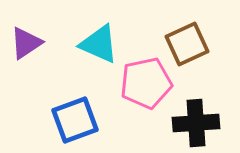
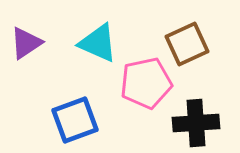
cyan triangle: moved 1 px left, 1 px up
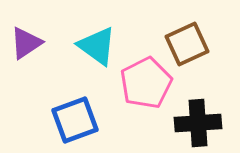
cyan triangle: moved 1 px left, 3 px down; rotated 12 degrees clockwise
pink pentagon: rotated 15 degrees counterclockwise
black cross: moved 2 px right
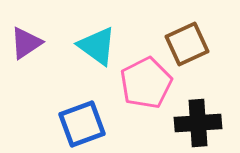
blue square: moved 7 px right, 4 px down
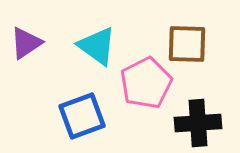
brown square: rotated 27 degrees clockwise
blue square: moved 8 px up
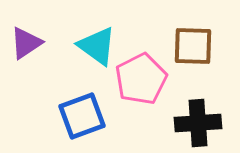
brown square: moved 6 px right, 2 px down
pink pentagon: moved 5 px left, 4 px up
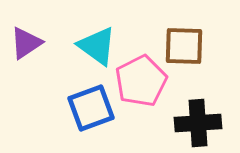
brown square: moved 9 px left
pink pentagon: moved 2 px down
blue square: moved 9 px right, 8 px up
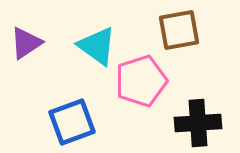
brown square: moved 5 px left, 16 px up; rotated 12 degrees counterclockwise
pink pentagon: rotated 9 degrees clockwise
blue square: moved 19 px left, 14 px down
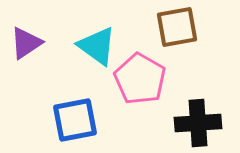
brown square: moved 2 px left, 3 px up
pink pentagon: moved 1 px left, 2 px up; rotated 24 degrees counterclockwise
blue square: moved 3 px right, 2 px up; rotated 9 degrees clockwise
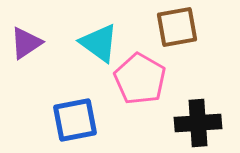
cyan triangle: moved 2 px right, 3 px up
